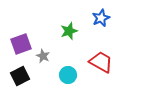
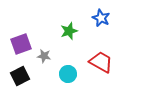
blue star: rotated 24 degrees counterclockwise
gray star: moved 1 px right; rotated 16 degrees counterclockwise
cyan circle: moved 1 px up
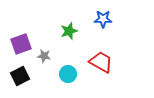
blue star: moved 2 px right, 1 px down; rotated 24 degrees counterclockwise
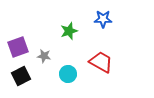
purple square: moved 3 px left, 3 px down
black square: moved 1 px right
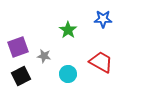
green star: moved 1 px left, 1 px up; rotated 18 degrees counterclockwise
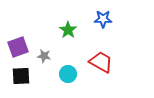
black square: rotated 24 degrees clockwise
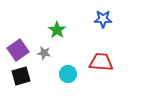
green star: moved 11 px left
purple square: moved 3 px down; rotated 15 degrees counterclockwise
gray star: moved 3 px up
red trapezoid: rotated 25 degrees counterclockwise
black square: rotated 12 degrees counterclockwise
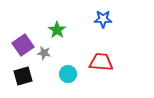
purple square: moved 5 px right, 5 px up
black square: moved 2 px right
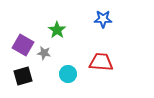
purple square: rotated 25 degrees counterclockwise
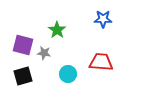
purple square: rotated 15 degrees counterclockwise
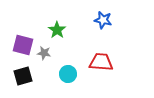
blue star: moved 1 px down; rotated 12 degrees clockwise
